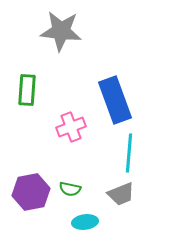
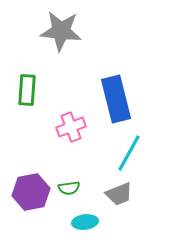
blue rectangle: moved 1 px right, 1 px up; rotated 6 degrees clockwise
cyan line: rotated 24 degrees clockwise
green semicircle: moved 1 px left, 1 px up; rotated 20 degrees counterclockwise
gray trapezoid: moved 2 px left
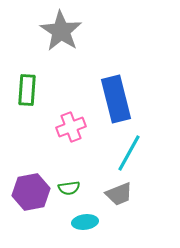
gray star: rotated 27 degrees clockwise
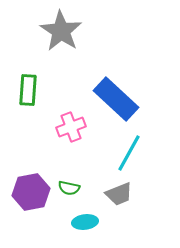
green rectangle: moved 1 px right
blue rectangle: rotated 33 degrees counterclockwise
green semicircle: rotated 20 degrees clockwise
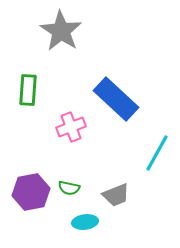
cyan line: moved 28 px right
gray trapezoid: moved 3 px left, 1 px down
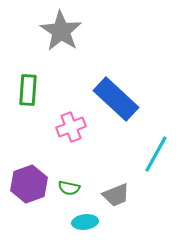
cyan line: moved 1 px left, 1 px down
purple hexagon: moved 2 px left, 8 px up; rotated 9 degrees counterclockwise
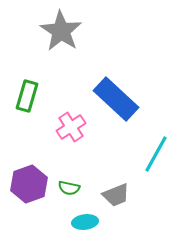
green rectangle: moved 1 px left, 6 px down; rotated 12 degrees clockwise
pink cross: rotated 12 degrees counterclockwise
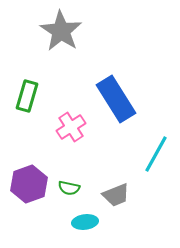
blue rectangle: rotated 15 degrees clockwise
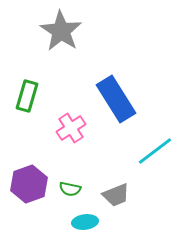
pink cross: moved 1 px down
cyan line: moved 1 px left, 3 px up; rotated 24 degrees clockwise
green semicircle: moved 1 px right, 1 px down
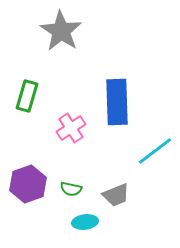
blue rectangle: moved 1 px right, 3 px down; rotated 30 degrees clockwise
purple hexagon: moved 1 px left
green semicircle: moved 1 px right
